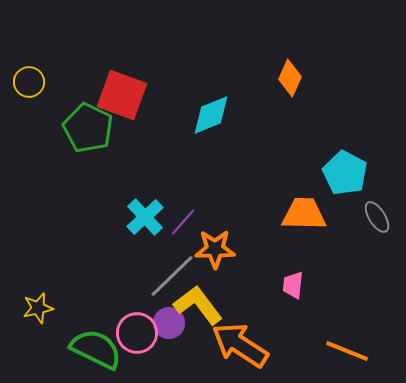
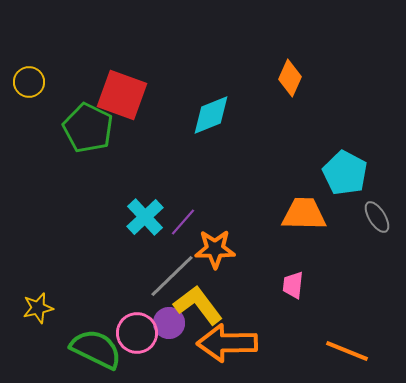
orange arrow: moved 13 px left, 2 px up; rotated 34 degrees counterclockwise
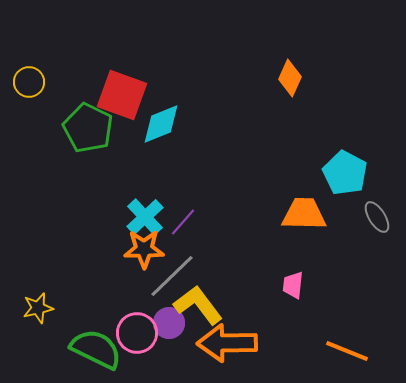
cyan diamond: moved 50 px left, 9 px down
orange star: moved 71 px left
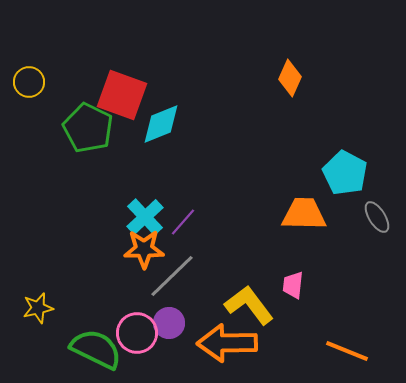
yellow L-shape: moved 51 px right
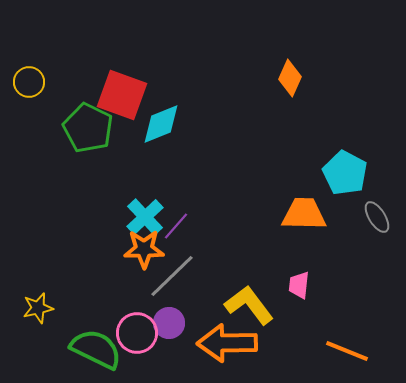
purple line: moved 7 px left, 4 px down
pink trapezoid: moved 6 px right
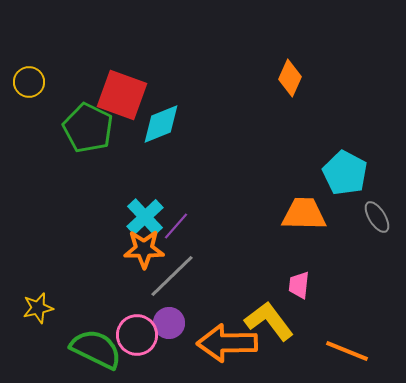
yellow L-shape: moved 20 px right, 16 px down
pink circle: moved 2 px down
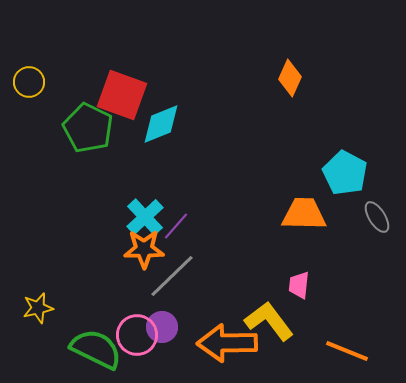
purple circle: moved 7 px left, 4 px down
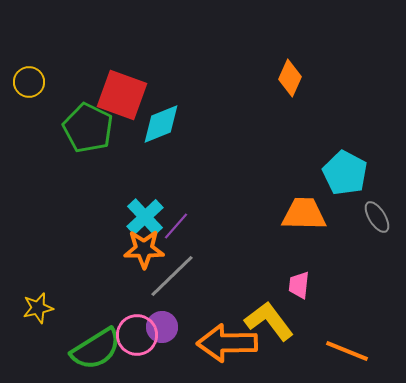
green semicircle: rotated 122 degrees clockwise
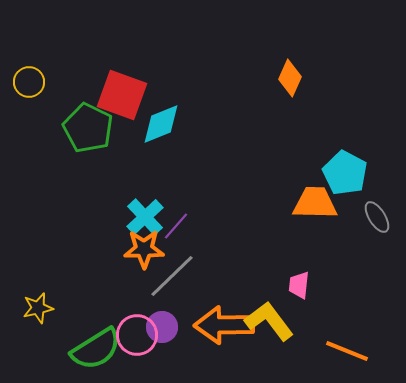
orange trapezoid: moved 11 px right, 11 px up
orange arrow: moved 3 px left, 18 px up
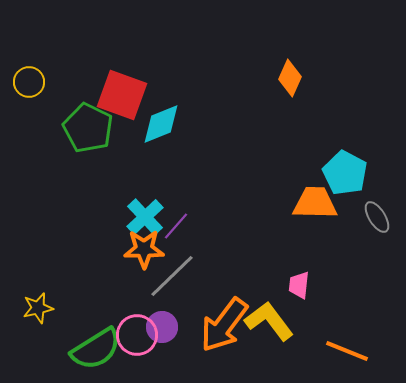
orange arrow: rotated 52 degrees counterclockwise
